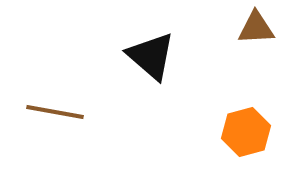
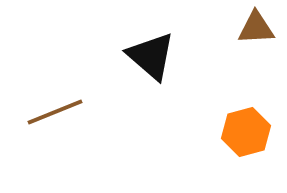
brown line: rotated 32 degrees counterclockwise
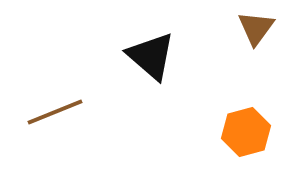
brown triangle: rotated 51 degrees counterclockwise
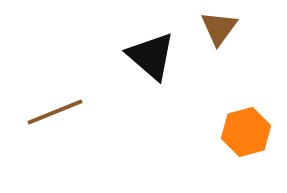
brown triangle: moved 37 px left
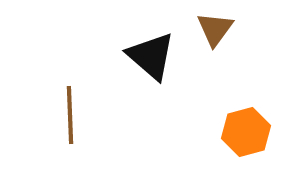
brown triangle: moved 4 px left, 1 px down
brown line: moved 15 px right, 3 px down; rotated 70 degrees counterclockwise
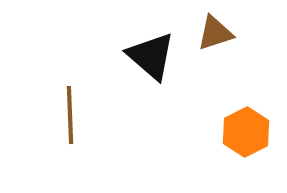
brown triangle: moved 4 px down; rotated 36 degrees clockwise
orange hexagon: rotated 12 degrees counterclockwise
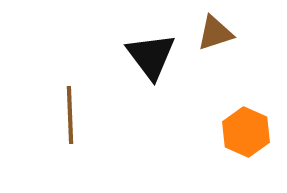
black triangle: rotated 12 degrees clockwise
orange hexagon: rotated 9 degrees counterclockwise
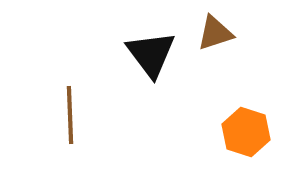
black triangle: moved 2 px up
orange hexagon: rotated 6 degrees counterclockwise
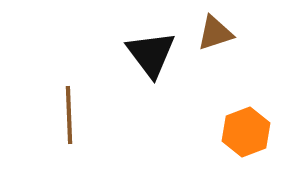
brown line: moved 1 px left
orange hexagon: rotated 21 degrees clockwise
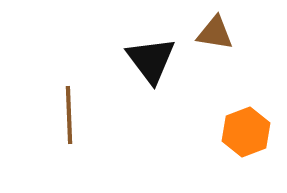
brown triangle: rotated 27 degrees clockwise
black triangle: moved 6 px down
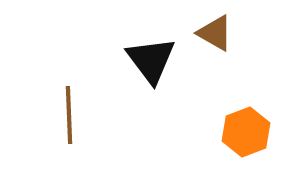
brown triangle: rotated 21 degrees clockwise
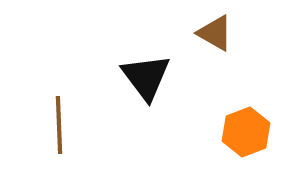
black triangle: moved 5 px left, 17 px down
brown line: moved 10 px left, 10 px down
